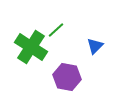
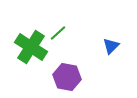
green line: moved 2 px right, 3 px down
blue triangle: moved 16 px right
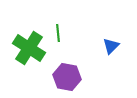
green line: rotated 54 degrees counterclockwise
green cross: moved 2 px left, 1 px down
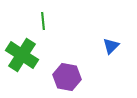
green line: moved 15 px left, 12 px up
green cross: moved 7 px left, 7 px down
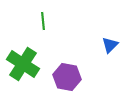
blue triangle: moved 1 px left, 1 px up
green cross: moved 1 px right, 9 px down
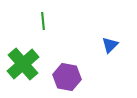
green cross: rotated 16 degrees clockwise
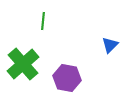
green line: rotated 12 degrees clockwise
purple hexagon: moved 1 px down
